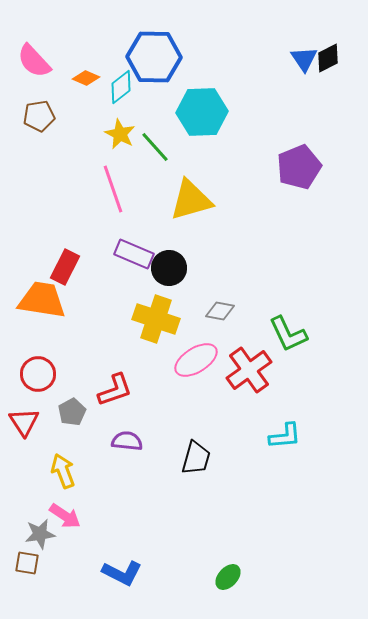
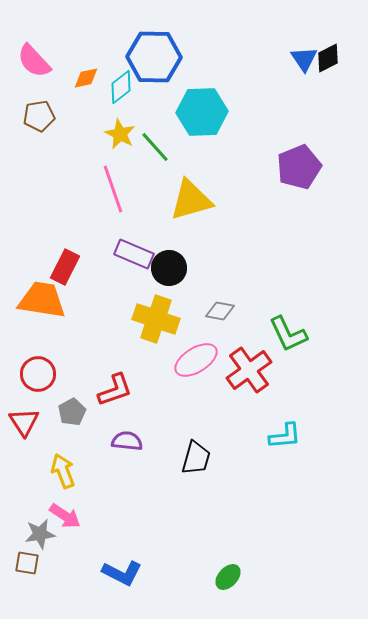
orange diamond: rotated 36 degrees counterclockwise
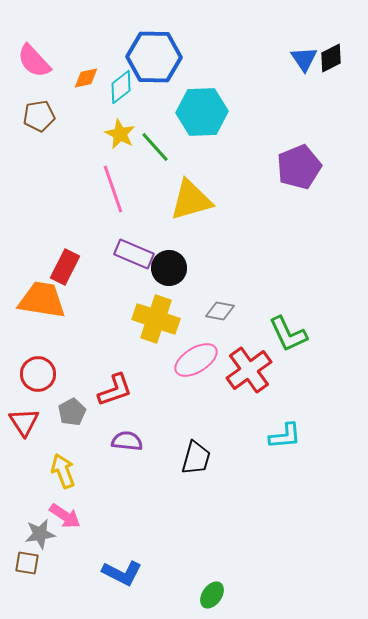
black diamond: moved 3 px right
green ellipse: moved 16 px left, 18 px down; rotated 8 degrees counterclockwise
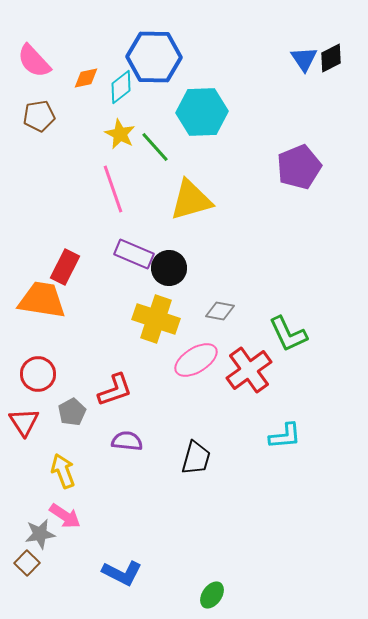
brown square: rotated 35 degrees clockwise
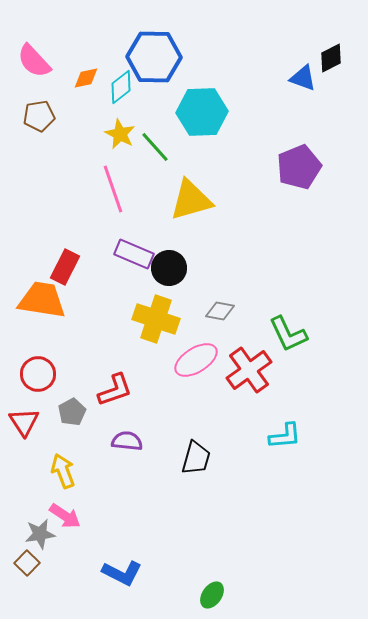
blue triangle: moved 1 px left, 19 px down; rotated 36 degrees counterclockwise
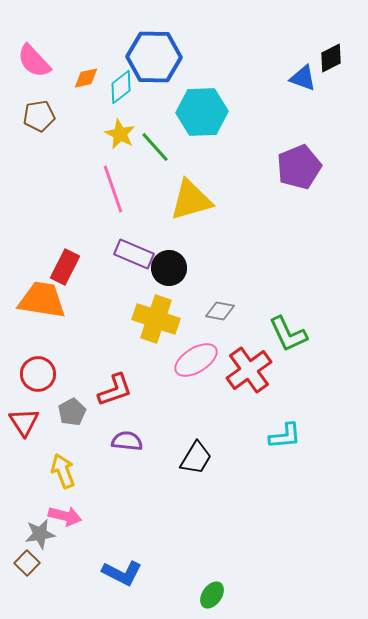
black trapezoid: rotated 15 degrees clockwise
pink arrow: rotated 20 degrees counterclockwise
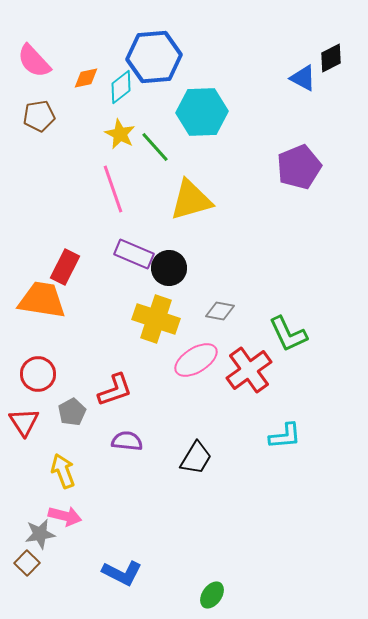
blue hexagon: rotated 6 degrees counterclockwise
blue triangle: rotated 8 degrees clockwise
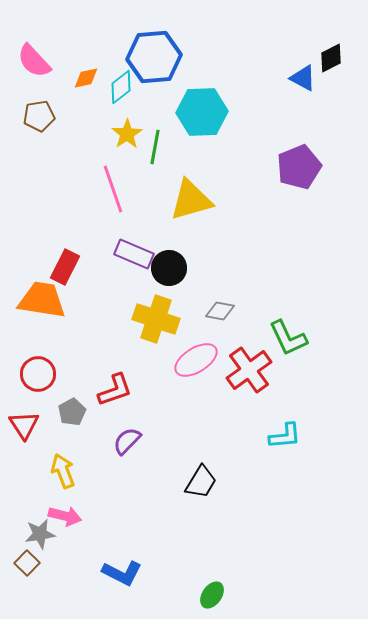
yellow star: moved 7 px right; rotated 12 degrees clockwise
green line: rotated 52 degrees clockwise
green L-shape: moved 4 px down
red triangle: moved 3 px down
purple semicircle: rotated 52 degrees counterclockwise
black trapezoid: moved 5 px right, 24 px down
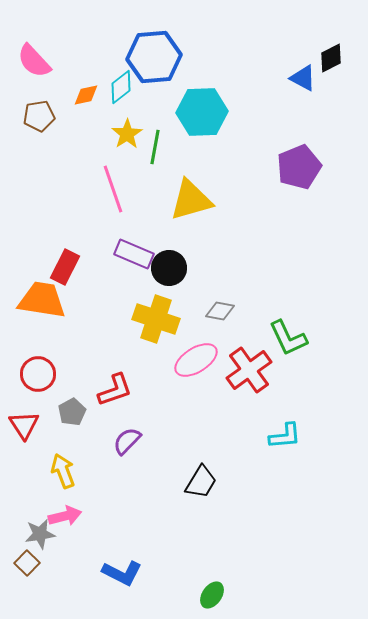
orange diamond: moved 17 px down
pink arrow: rotated 28 degrees counterclockwise
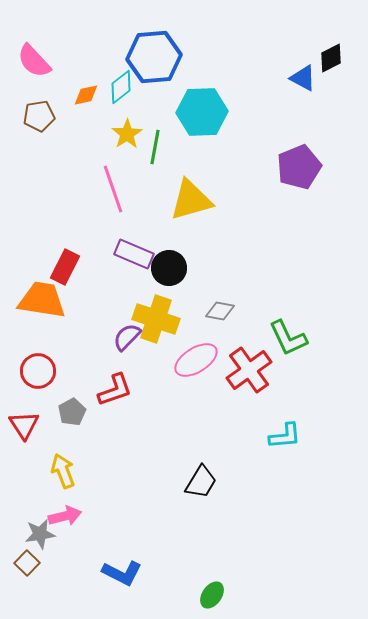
red circle: moved 3 px up
purple semicircle: moved 104 px up
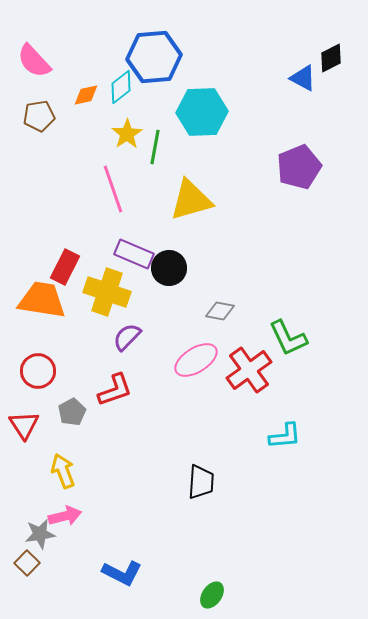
yellow cross: moved 49 px left, 27 px up
black trapezoid: rotated 27 degrees counterclockwise
